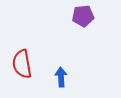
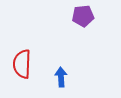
red semicircle: rotated 12 degrees clockwise
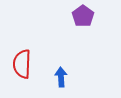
purple pentagon: rotated 30 degrees counterclockwise
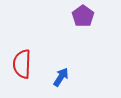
blue arrow: rotated 36 degrees clockwise
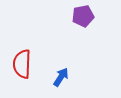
purple pentagon: rotated 25 degrees clockwise
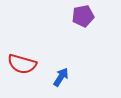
red semicircle: rotated 76 degrees counterclockwise
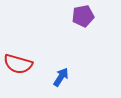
red semicircle: moved 4 px left
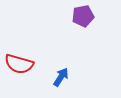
red semicircle: moved 1 px right
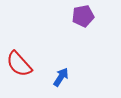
red semicircle: rotated 32 degrees clockwise
